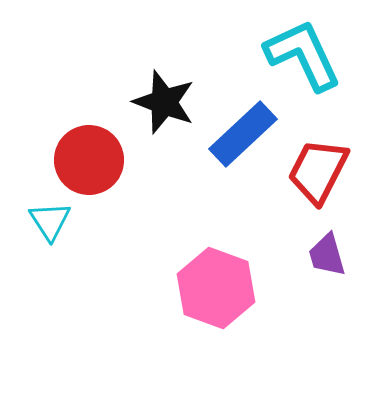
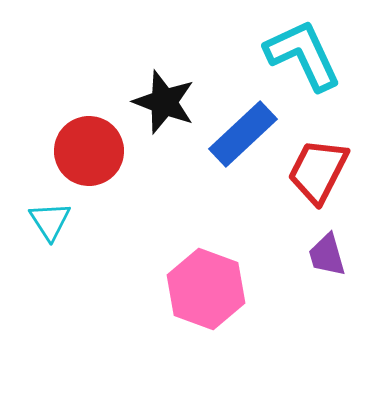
red circle: moved 9 px up
pink hexagon: moved 10 px left, 1 px down
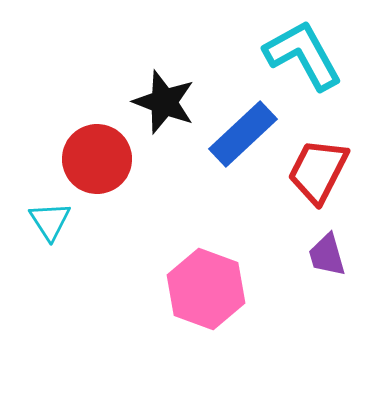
cyan L-shape: rotated 4 degrees counterclockwise
red circle: moved 8 px right, 8 px down
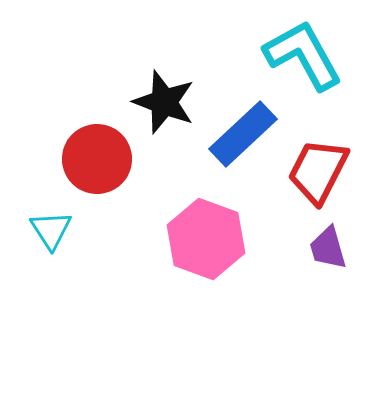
cyan triangle: moved 1 px right, 9 px down
purple trapezoid: moved 1 px right, 7 px up
pink hexagon: moved 50 px up
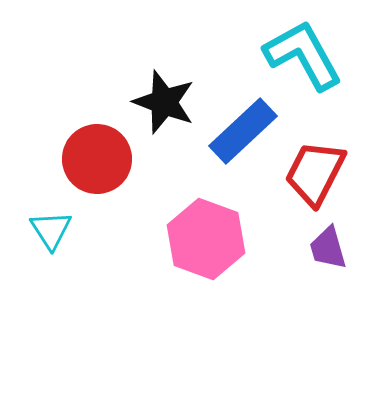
blue rectangle: moved 3 px up
red trapezoid: moved 3 px left, 2 px down
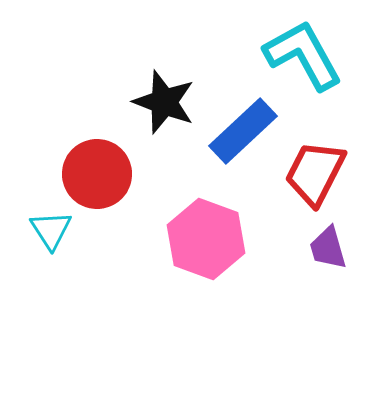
red circle: moved 15 px down
